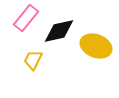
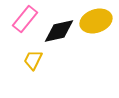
pink rectangle: moved 1 px left, 1 px down
yellow ellipse: moved 25 px up; rotated 40 degrees counterclockwise
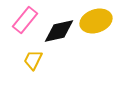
pink rectangle: moved 1 px down
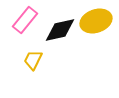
black diamond: moved 1 px right, 1 px up
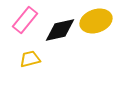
yellow trapezoid: moved 3 px left, 1 px up; rotated 50 degrees clockwise
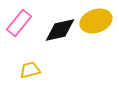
pink rectangle: moved 6 px left, 3 px down
yellow trapezoid: moved 11 px down
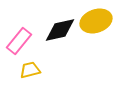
pink rectangle: moved 18 px down
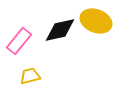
yellow ellipse: rotated 40 degrees clockwise
yellow trapezoid: moved 6 px down
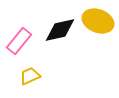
yellow ellipse: moved 2 px right
yellow trapezoid: rotated 10 degrees counterclockwise
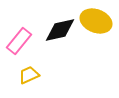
yellow ellipse: moved 2 px left
yellow trapezoid: moved 1 px left, 1 px up
